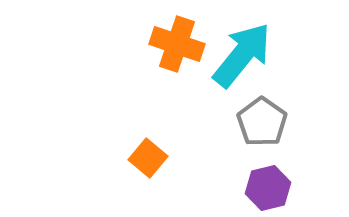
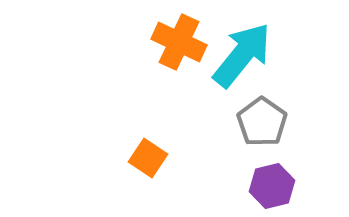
orange cross: moved 2 px right, 2 px up; rotated 6 degrees clockwise
orange square: rotated 6 degrees counterclockwise
purple hexagon: moved 4 px right, 2 px up
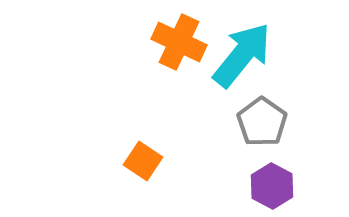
orange square: moved 5 px left, 3 px down
purple hexagon: rotated 18 degrees counterclockwise
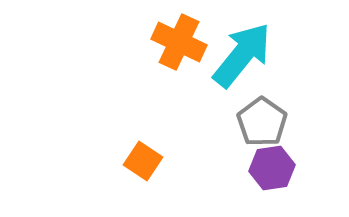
purple hexagon: moved 18 px up; rotated 24 degrees clockwise
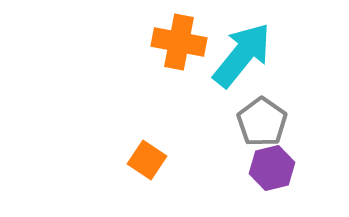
orange cross: rotated 14 degrees counterclockwise
orange square: moved 4 px right, 1 px up
purple hexagon: rotated 6 degrees counterclockwise
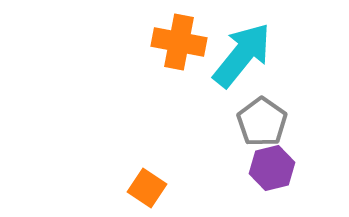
orange square: moved 28 px down
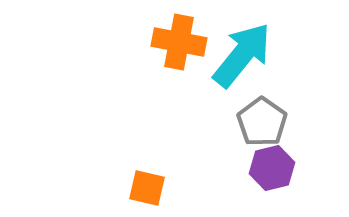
orange square: rotated 21 degrees counterclockwise
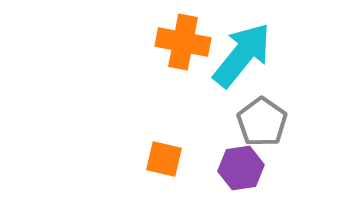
orange cross: moved 4 px right
purple hexagon: moved 31 px left; rotated 6 degrees clockwise
orange square: moved 17 px right, 29 px up
